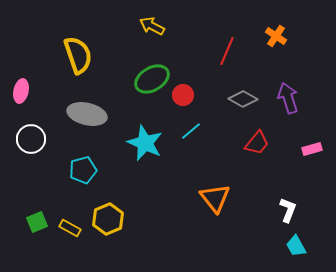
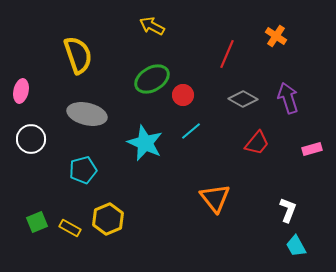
red line: moved 3 px down
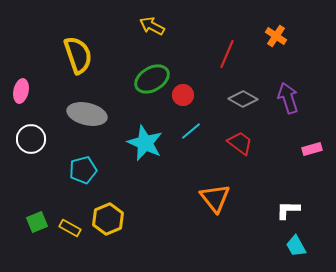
red trapezoid: moved 17 px left; rotated 92 degrees counterclockwise
white L-shape: rotated 110 degrees counterclockwise
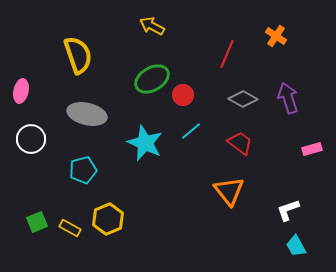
orange triangle: moved 14 px right, 7 px up
white L-shape: rotated 20 degrees counterclockwise
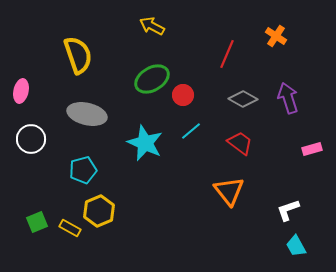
yellow hexagon: moved 9 px left, 8 px up
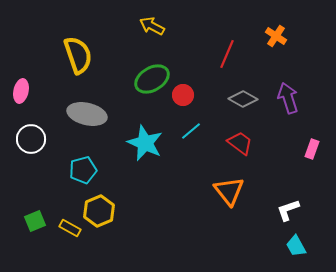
pink rectangle: rotated 54 degrees counterclockwise
green square: moved 2 px left, 1 px up
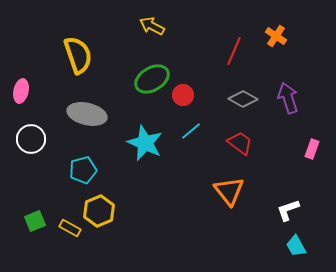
red line: moved 7 px right, 3 px up
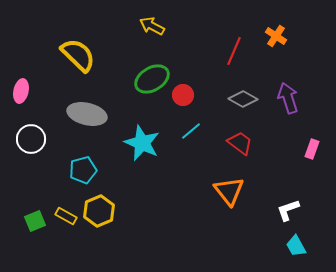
yellow semicircle: rotated 27 degrees counterclockwise
cyan star: moved 3 px left
yellow rectangle: moved 4 px left, 12 px up
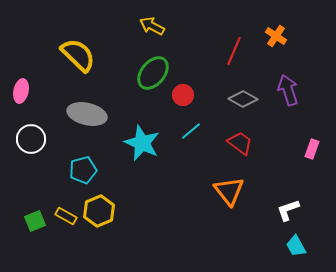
green ellipse: moved 1 px right, 6 px up; rotated 20 degrees counterclockwise
purple arrow: moved 8 px up
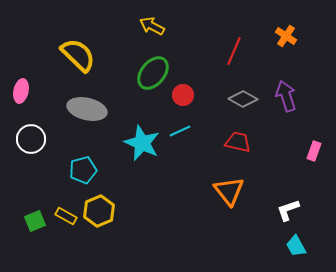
orange cross: moved 10 px right
purple arrow: moved 2 px left, 6 px down
gray ellipse: moved 5 px up
cyan line: moved 11 px left; rotated 15 degrees clockwise
red trapezoid: moved 2 px left, 1 px up; rotated 24 degrees counterclockwise
pink rectangle: moved 2 px right, 2 px down
